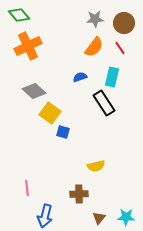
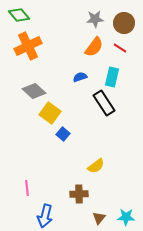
red line: rotated 24 degrees counterclockwise
blue square: moved 2 px down; rotated 24 degrees clockwise
yellow semicircle: rotated 24 degrees counterclockwise
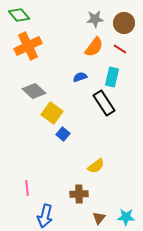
red line: moved 1 px down
yellow square: moved 2 px right
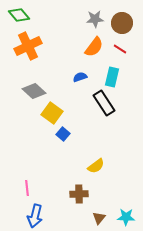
brown circle: moved 2 px left
blue arrow: moved 10 px left
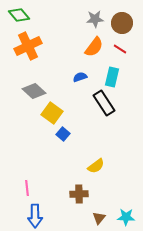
blue arrow: rotated 15 degrees counterclockwise
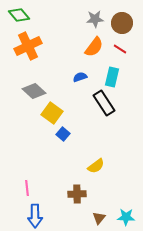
brown cross: moved 2 px left
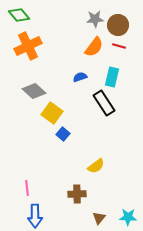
brown circle: moved 4 px left, 2 px down
red line: moved 1 px left, 3 px up; rotated 16 degrees counterclockwise
cyan star: moved 2 px right
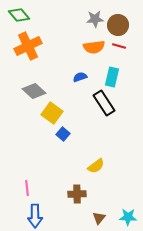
orange semicircle: rotated 45 degrees clockwise
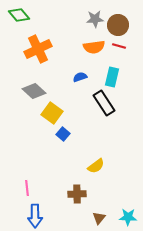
orange cross: moved 10 px right, 3 px down
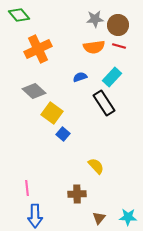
cyan rectangle: rotated 30 degrees clockwise
yellow semicircle: rotated 96 degrees counterclockwise
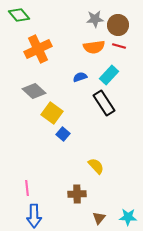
cyan rectangle: moved 3 px left, 2 px up
blue arrow: moved 1 px left
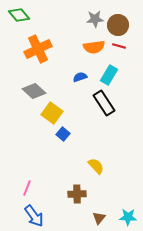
cyan rectangle: rotated 12 degrees counterclockwise
pink line: rotated 28 degrees clockwise
blue arrow: rotated 35 degrees counterclockwise
